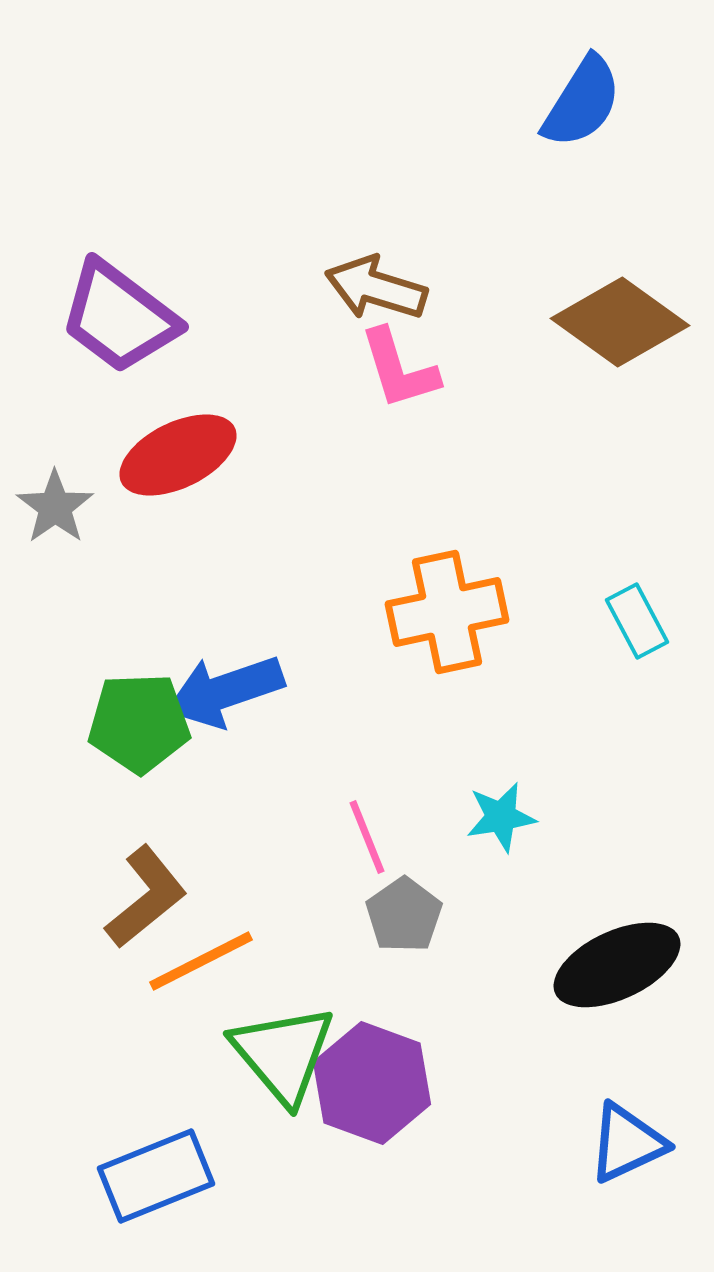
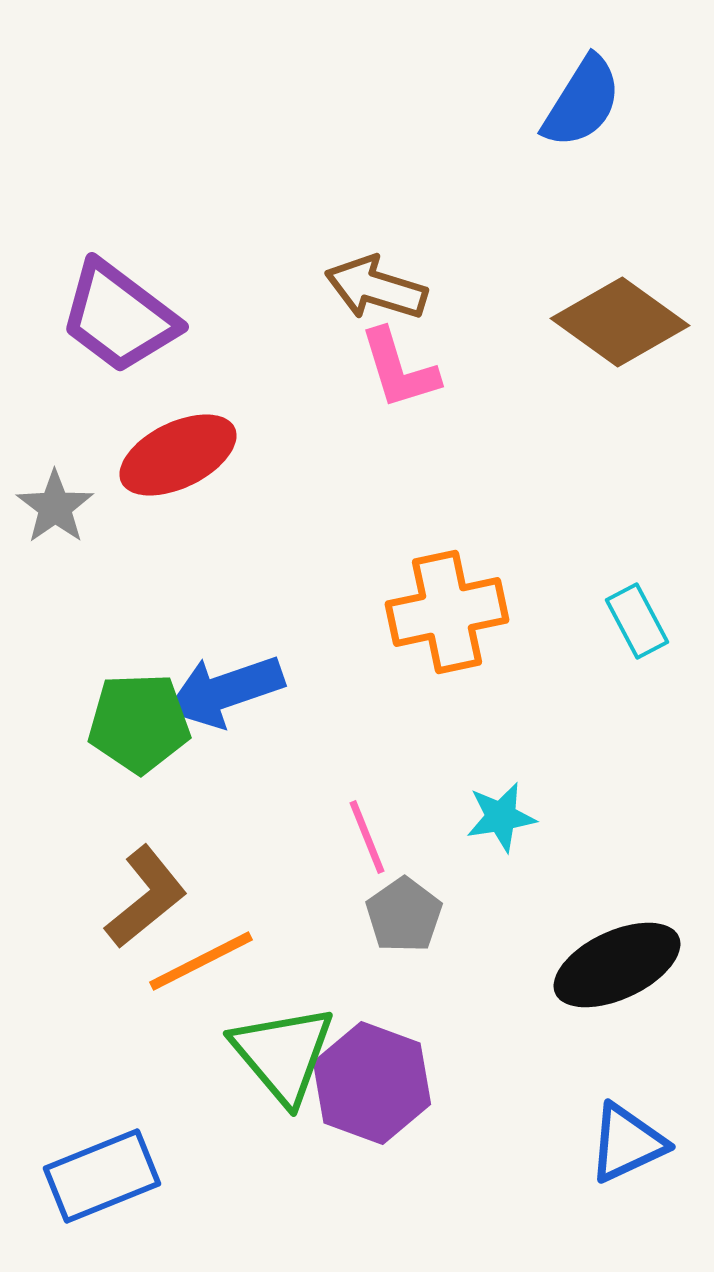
blue rectangle: moved 54 px left
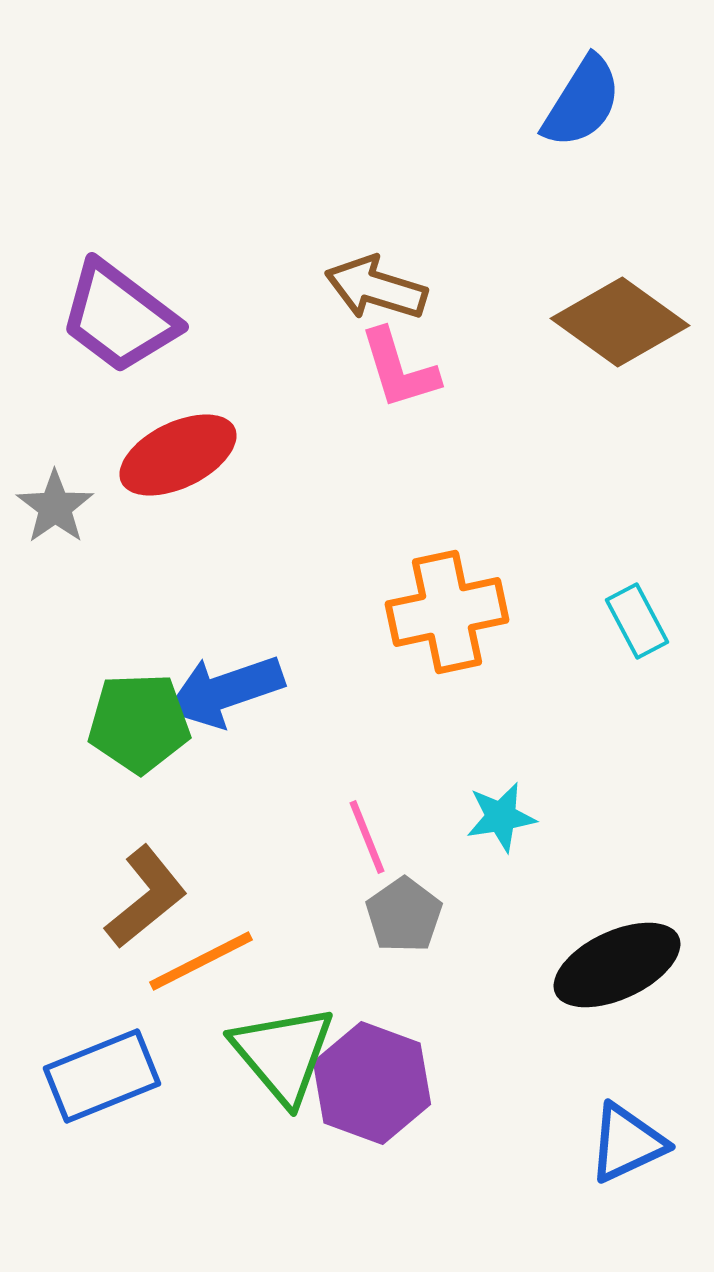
blue rectangle: moved 100 px up
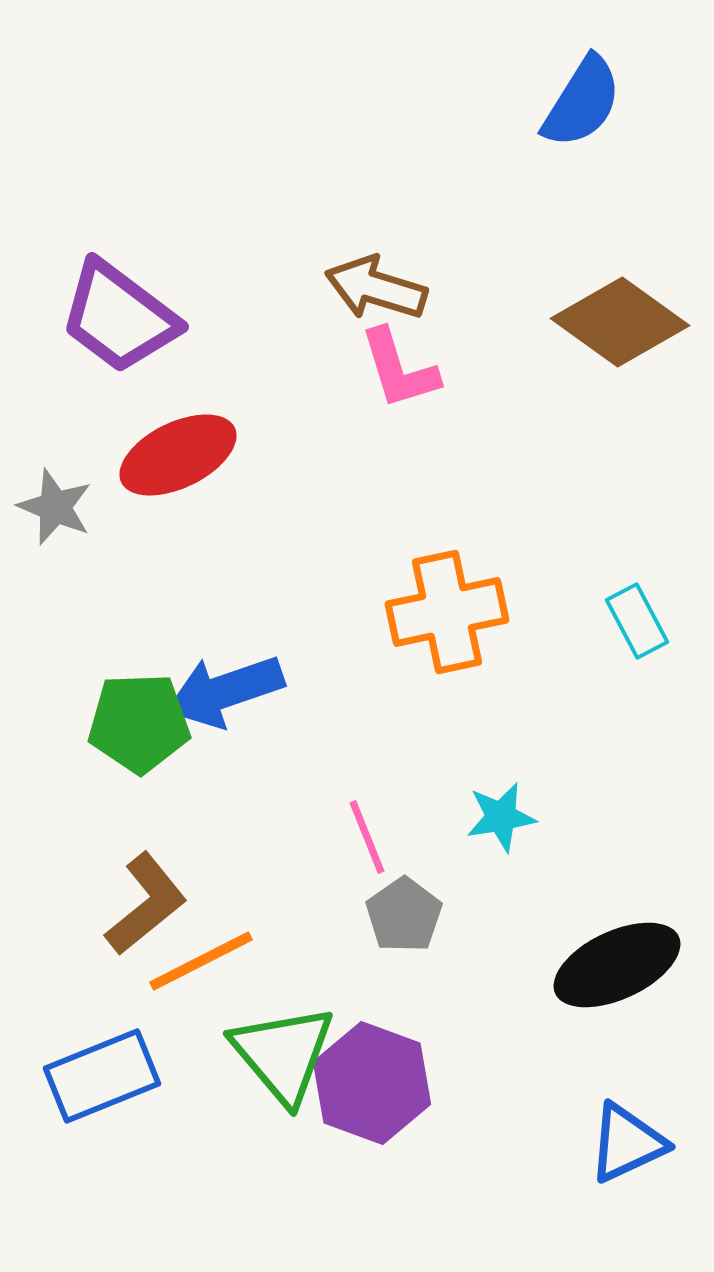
gray star: rotated 14 degrees counterclockwise
brown L-shape: moved 7 px down
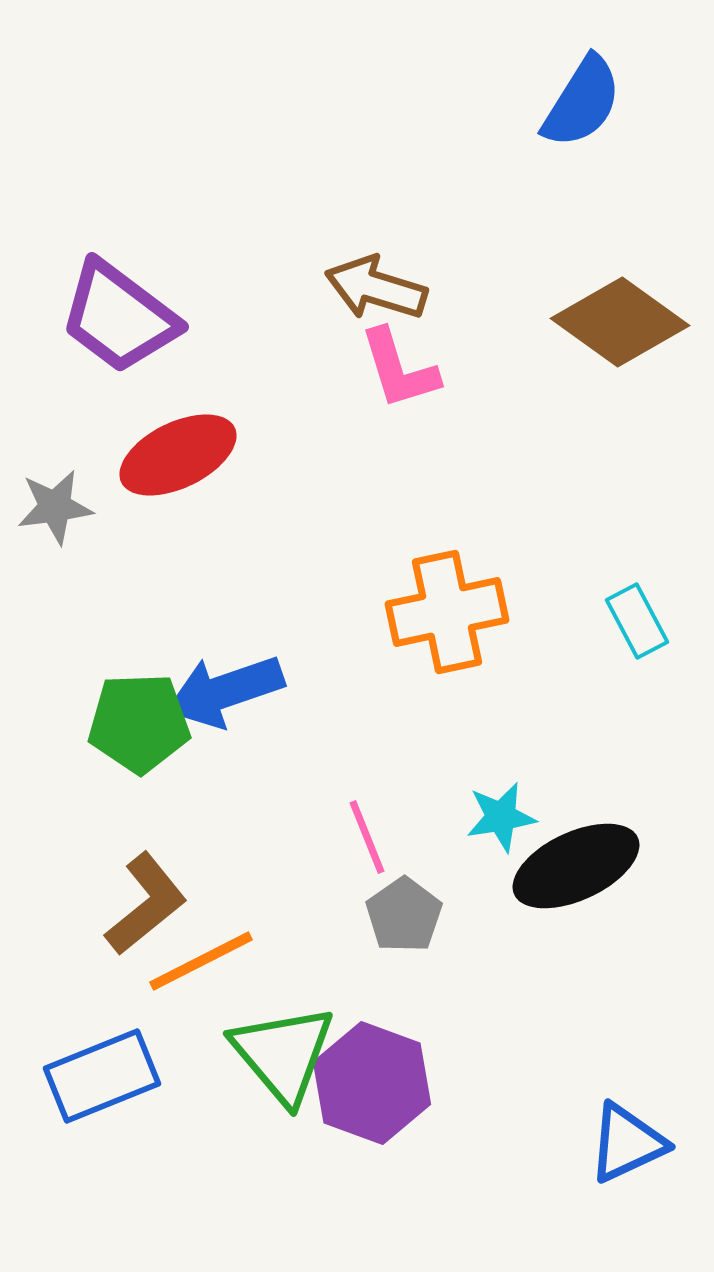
gray star: rotated 30 degrees counterclockwise
black ellipse: moved 41 px left, 99 px up
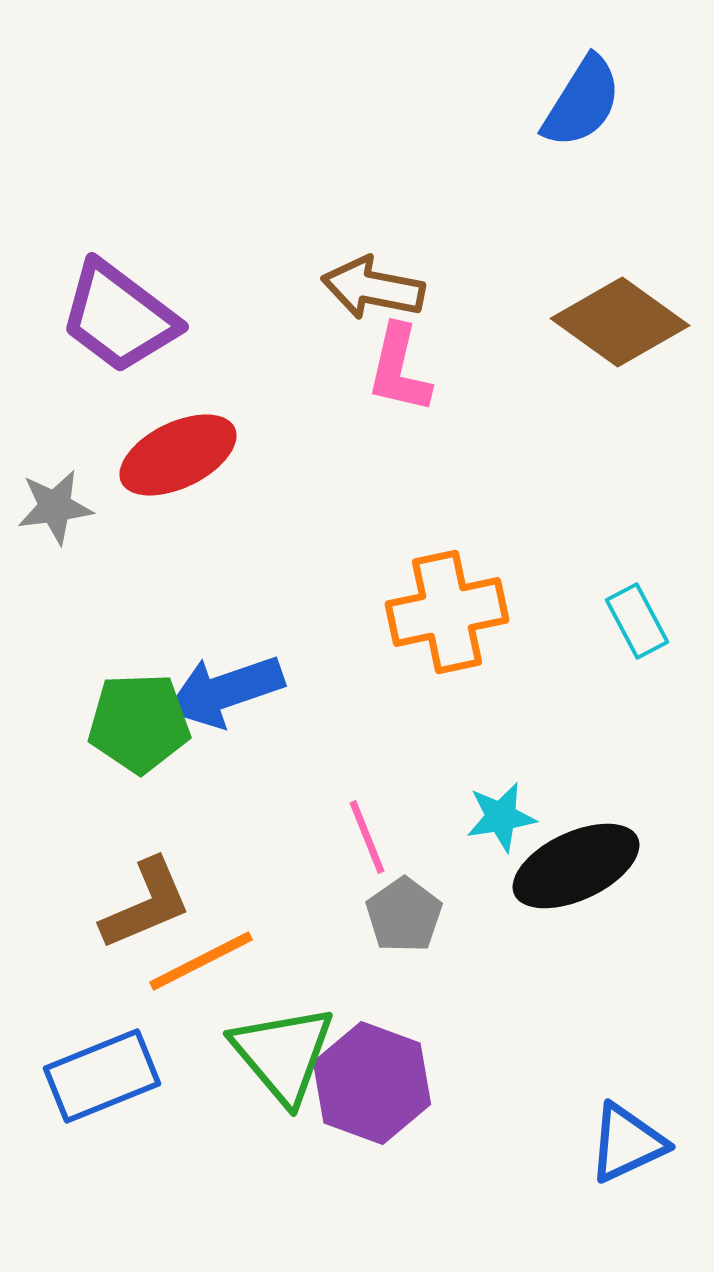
brown arrow: moved 3 px left; rotated 6 degrees counterclockwise
pink L-shape: rotated 30 degrees clockwise
brown L-shape: rotated 16 degrees clockwise
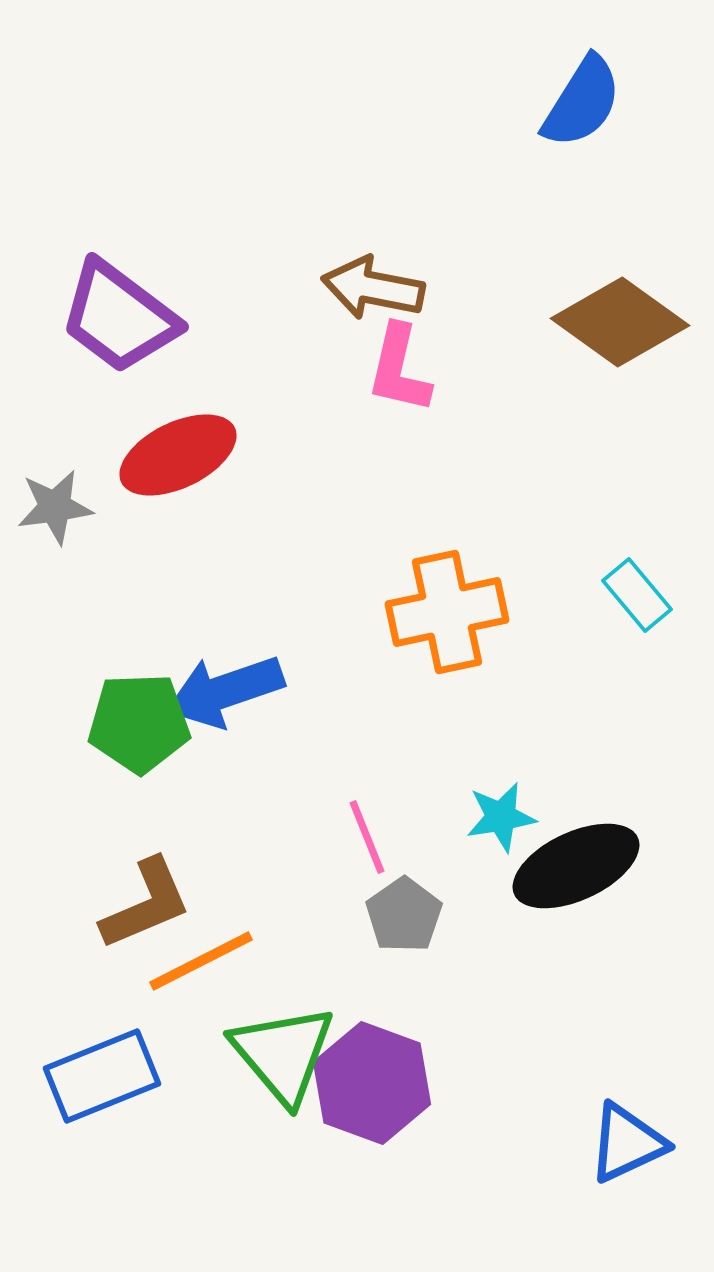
cyan rectangle: moved 26 px up; rotated 12 degrees counterclockwise
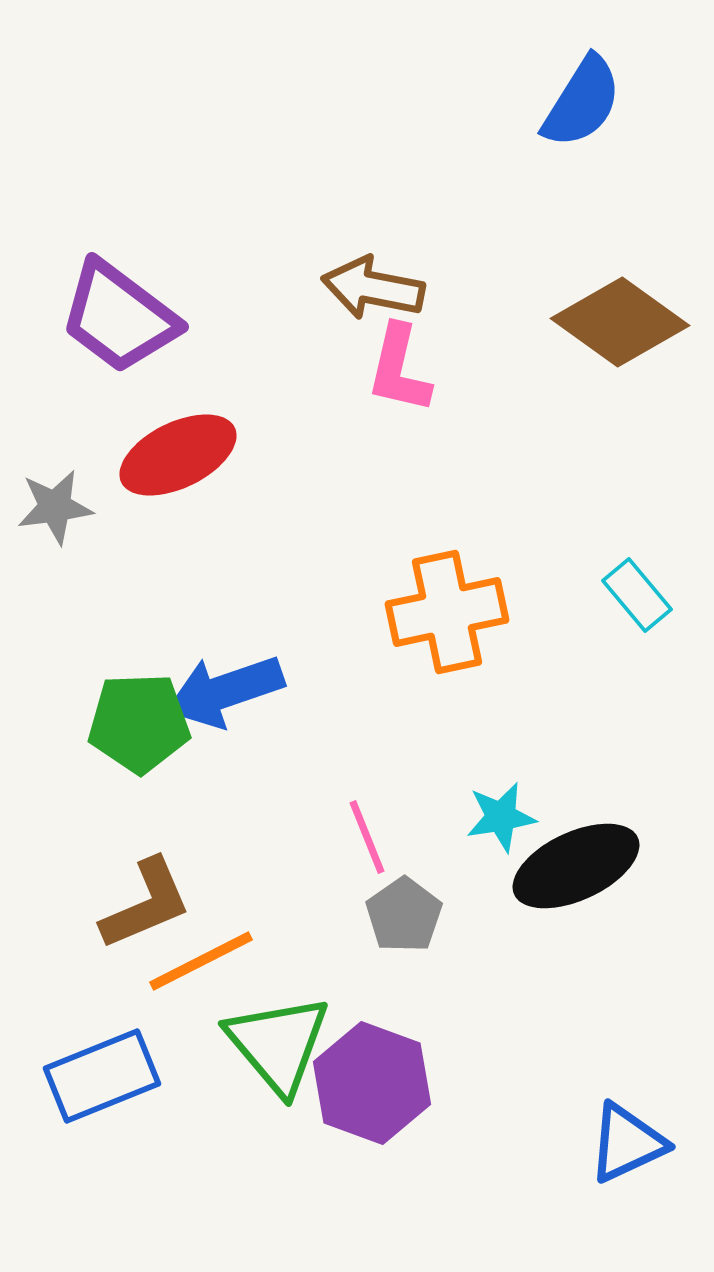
green triangle: moved 5 px left, 10 px up
